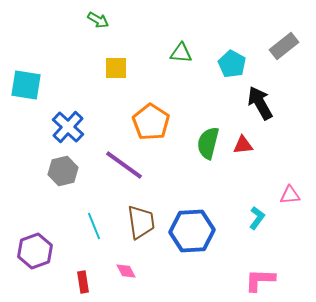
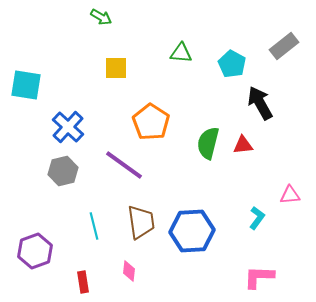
green arrow: moved 3 px right, 3 px up
cyan line: rotated 8 degrees clockwise
pink diamond: moved 3 px right; rotated 35 degrees clockwise
pink L-shape: moved 1 px left, 3 px up
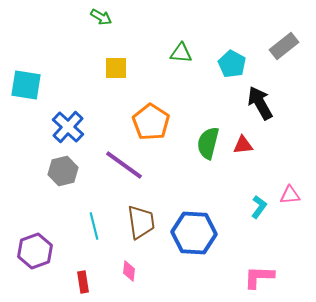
cyan L-shape: moved 2 px right, 11 px up
blue hexagon: moved 2 px right, 2 px down; rotated 6 degrees clockwise
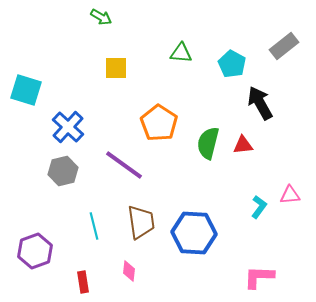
cyan square: moved 5 px down; rotated 8 degrees clockwise
orange pentagon: moved 8 px right, 1 px down
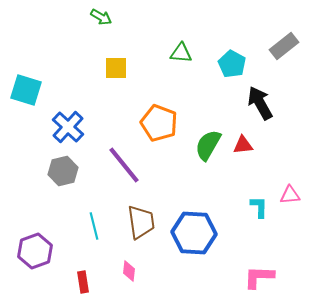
orange pentagon: rotated 12 degrees counterclockwise
green semicircle: moved 2 px down; rotated 16 degrees clockwise
purple line: rotated 15 degrees clockwise
cyan L-shape: rotated 35 degrees counterclockwise
